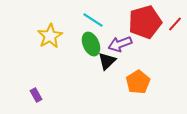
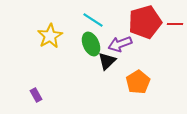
red line: rotated 49 degrees clockwise
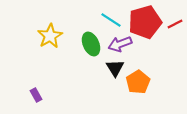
cyan line: moved 18 px right
red line: rotated 28 degrees counterclockwise
black triangle: moved 8 px right, 7 px down; rotated 18 degrees counterclockwise
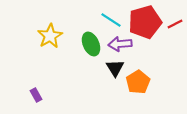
purple arrow: rotated 15 degrees clockwise
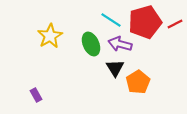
purple arrow: rotated 20 degrees clockwise
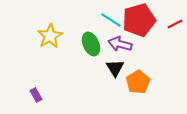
red pentagon: moved 6 px left, 2 px up
